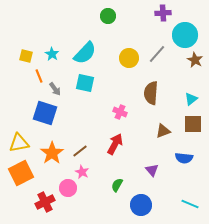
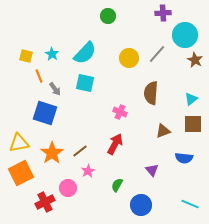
pink star: moved 6 px right, 1 px up; rotated 16 degrees clockwise
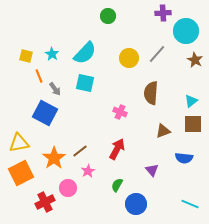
cyan circle: moved 1 px right, 4 px up
cyan triangle: moved 2 px down
blue square: rotated 10 degrees clockwise
red arrow: moved 2 px right, 5 px down
orange star: moved 2 px right, 5 px down
blue circle: moved 5 px left, 1 px up
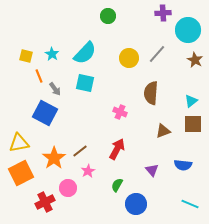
cyan circle: moved 2 px right, 1 px up
blue semicircle: moved 1 px left, 7 px down
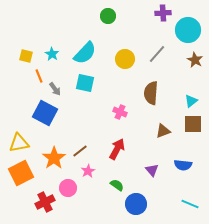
yellow circle: moved 4 px left, 1 px down
green semicircle: rotated 96 degrees clockwise
